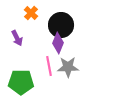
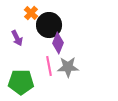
black circle: moved 12 px left
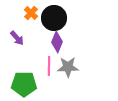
black circle: moved 5 px right, 7 px up
purple arrow: rotated 14 degrees counterclockwise
purple diamond: moved 1 px left, 1 px up
pink line: rotated 12 degrees clockwise
green pentagon: moved 3 px right, 2 px down
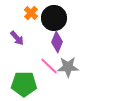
pink line: rotated 48 degrees counterclockwise
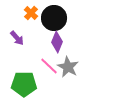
gray star: rotated 30 degrees clockwise
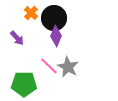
purple diamond: moved 1 px left, 6 px up
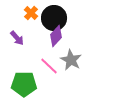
purple diamond: rotated 20 degrees clockwise
gray star: moved 3 px right, 7 px up
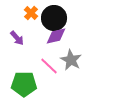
purple diamond: rotated 35 degrees clockwise
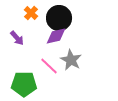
black circle: moved 5 px right
